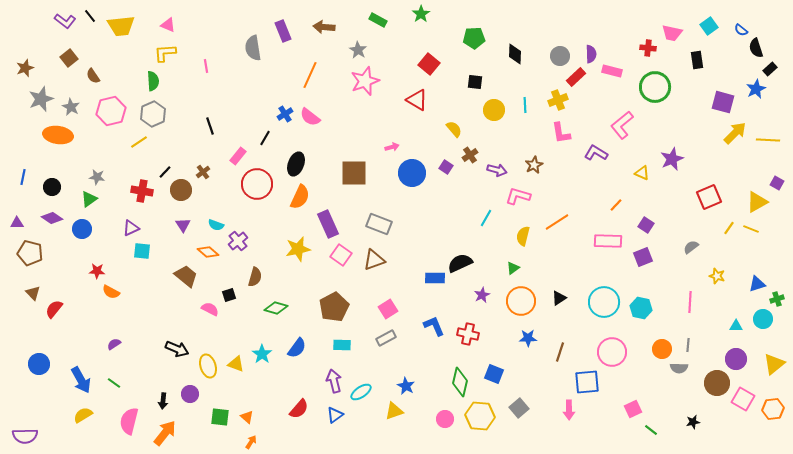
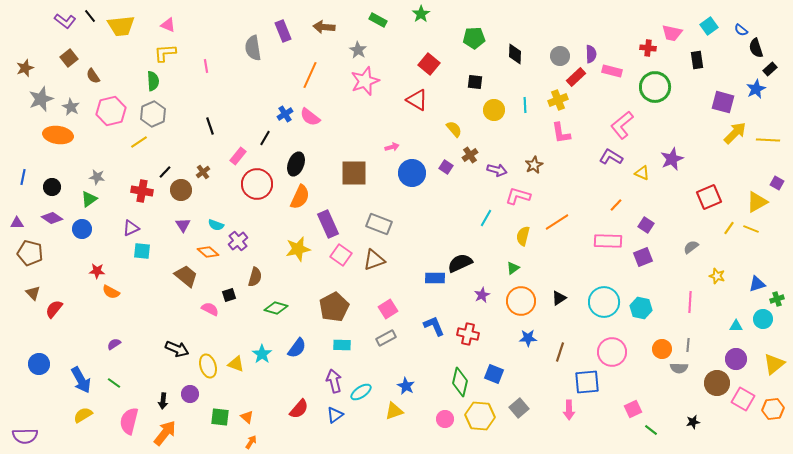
purple L-shape at (596, 153): moved 15 px right, 4 px down
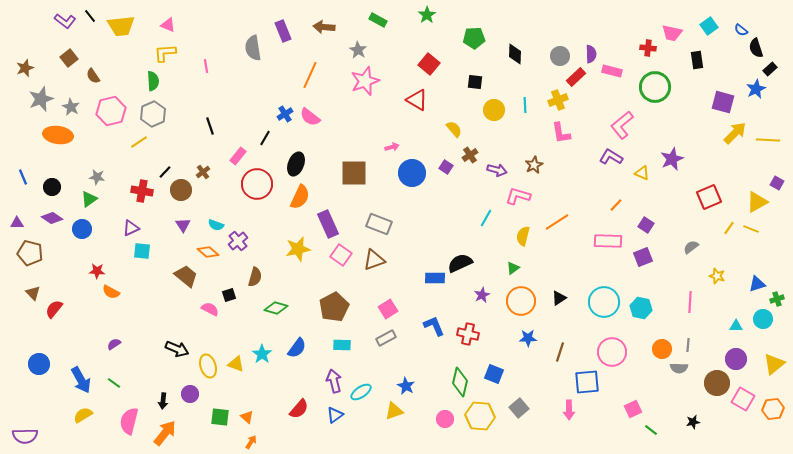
green star at (421, 14): moved 6 px right, 1 px down
blue line at (23, 177): rotated 35 degrees counterclockwise
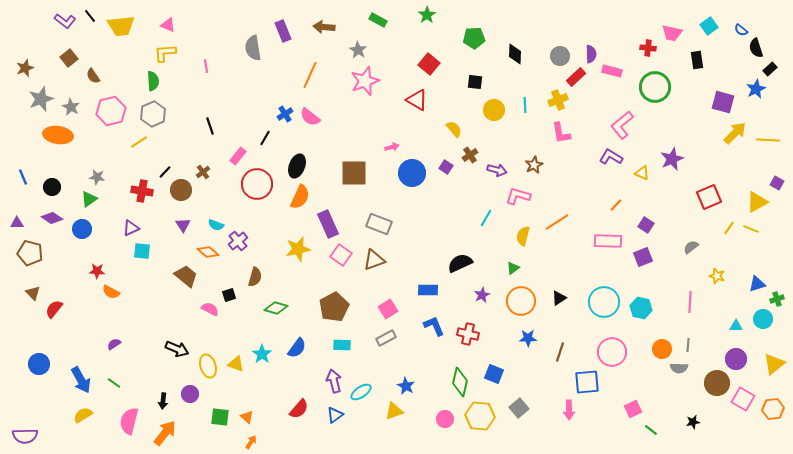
black ellipse at (296, 164): moved 1 px right, 2 px down
blue rectangle at (435, 278): moved 7 px left, 12 px down
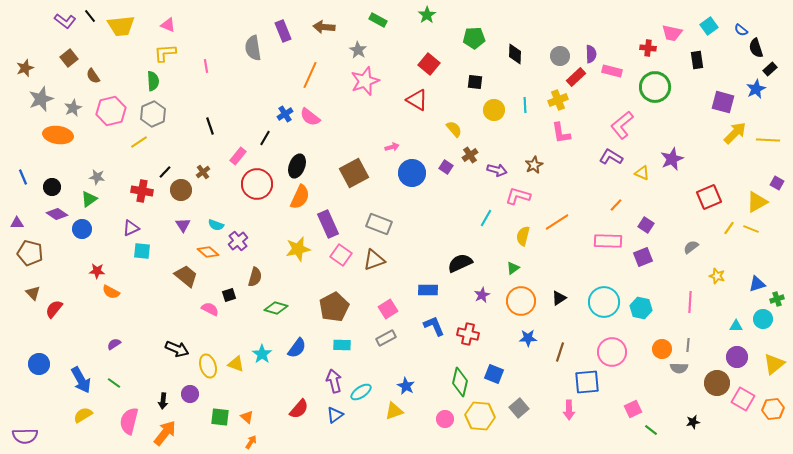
gray star at (71, 107): moved 2 px right, 1 px down; rotated 18 degrees clockwise
brown square at (354, 173): rotated 28 degrees counterclockwise
purple diamond at (52, 218): moved 5 px right, 4 px up
purple circle at (736, 359): moved 1 px right, 2 px up
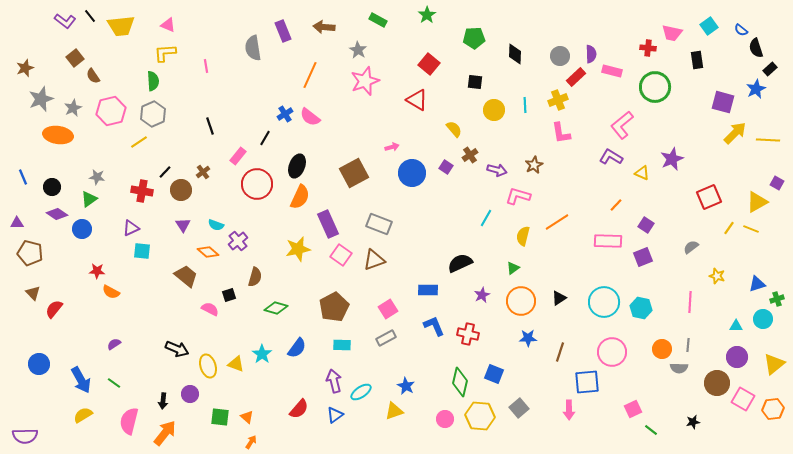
brown square at (69, 58): moved 6 px right
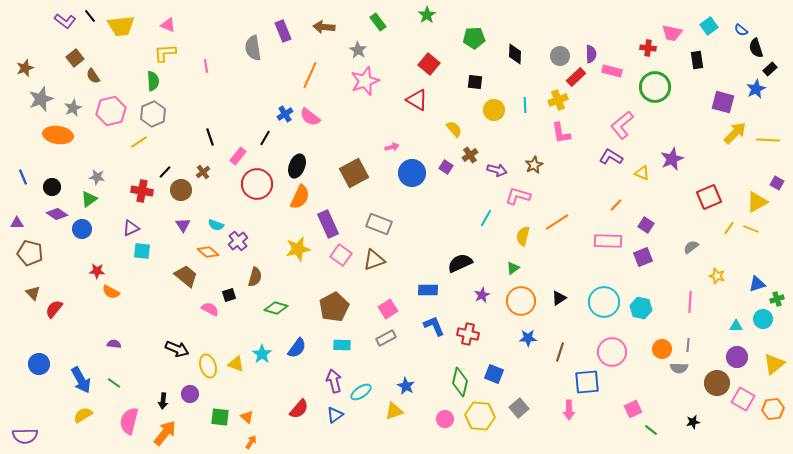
green rectangle at (378, 20): moved 2 px down; rotated 24 degrees clockwise
black line at (210, 126): moved 11 px down
purple semicircle at (114, 344): rotated 40 degrees clockwise
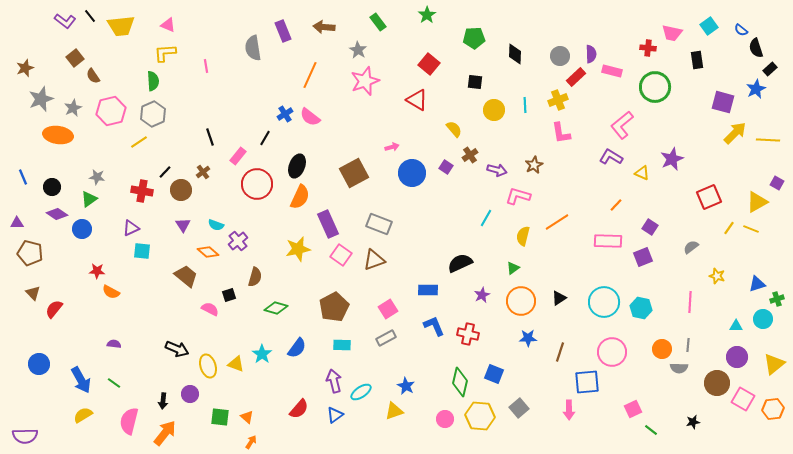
purple square at (646, 225): moved 4 px right, 2 px down
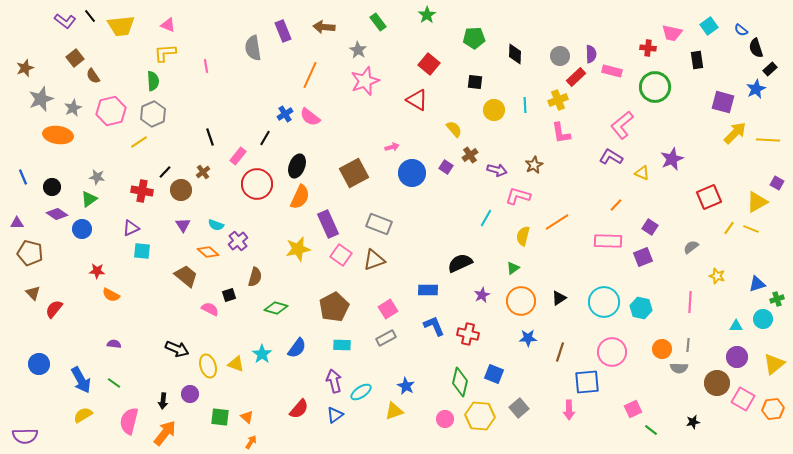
orange semicircle at (111, 292): moved 3 px down
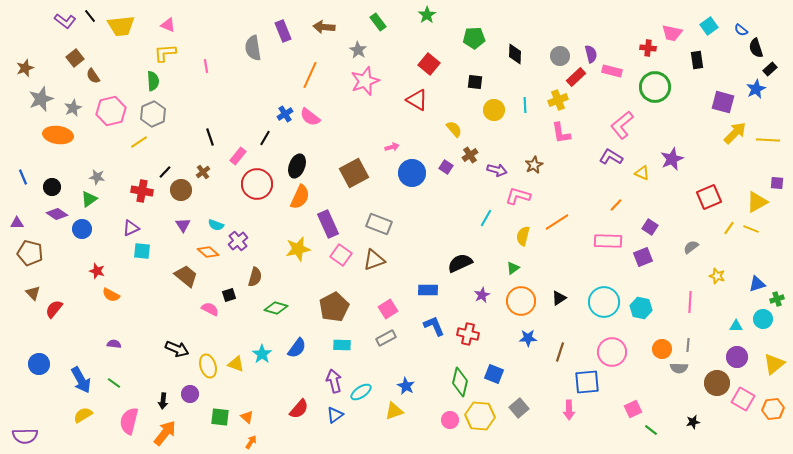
purple semicircle at (591, 54): rotated 12 degrees counterclockwise
purple square at (777, 183): rotated 24 degrees counterclockwise
red star at (97, 271): rotated 14 degrees clockwise
pink circle at (445, 419): moved 5 px right, 1 px down
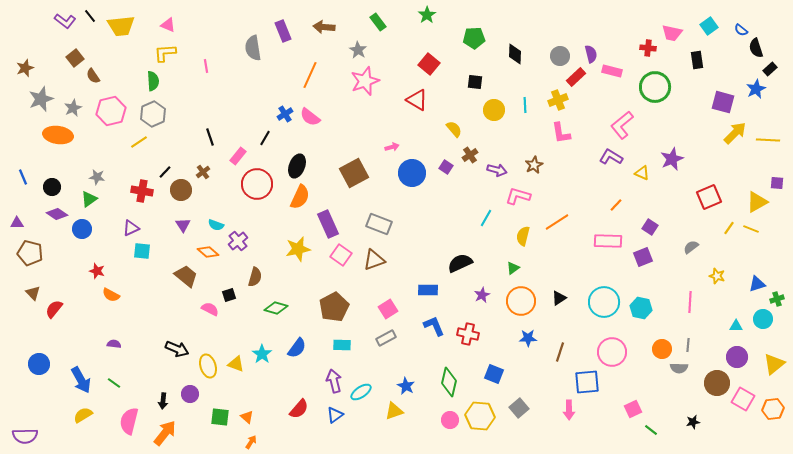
green diamond at (460, 382): moved 11 px left
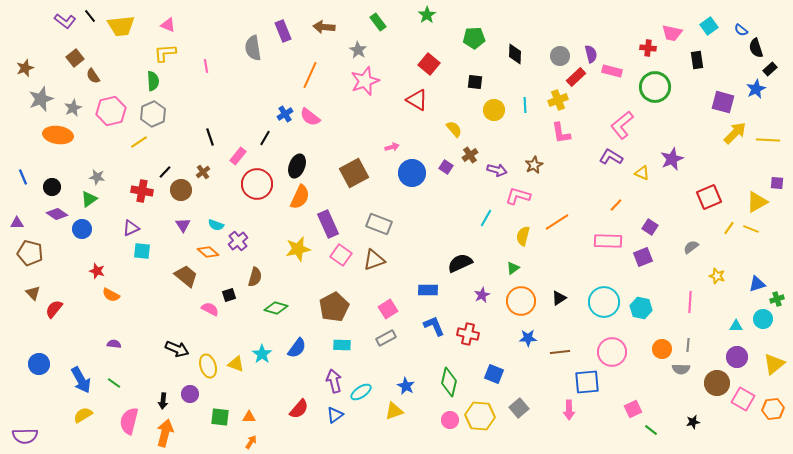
brown line at (560, 352): rotated 66 degrees clockwise
gray semicircle at (679, 368): moved 2 px right, 1 px down
orange triangle at (247, 417): moved 2 px right; rotated 40 degrees counterclockwise
orange arrow at (165, 433): rotated 24 degrees counterclockwise
